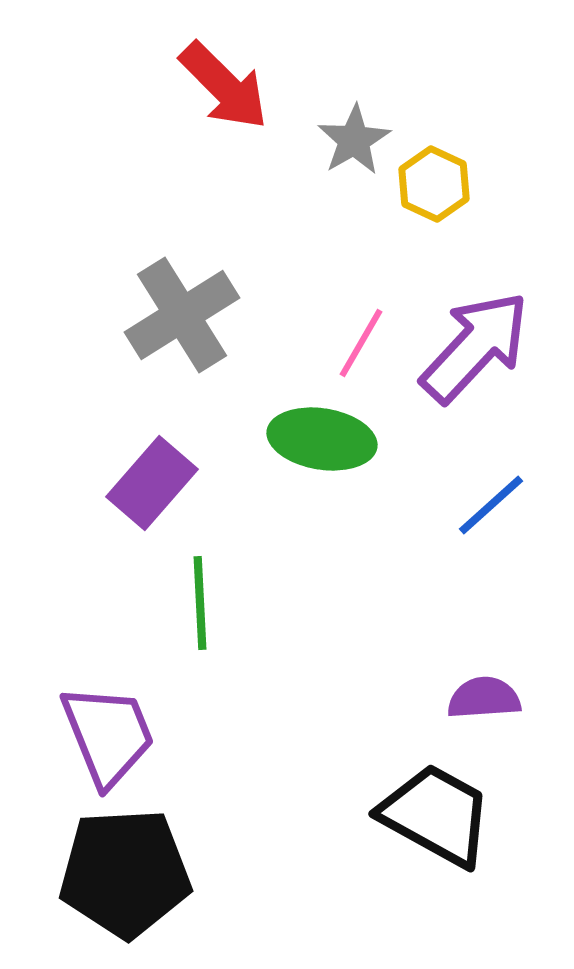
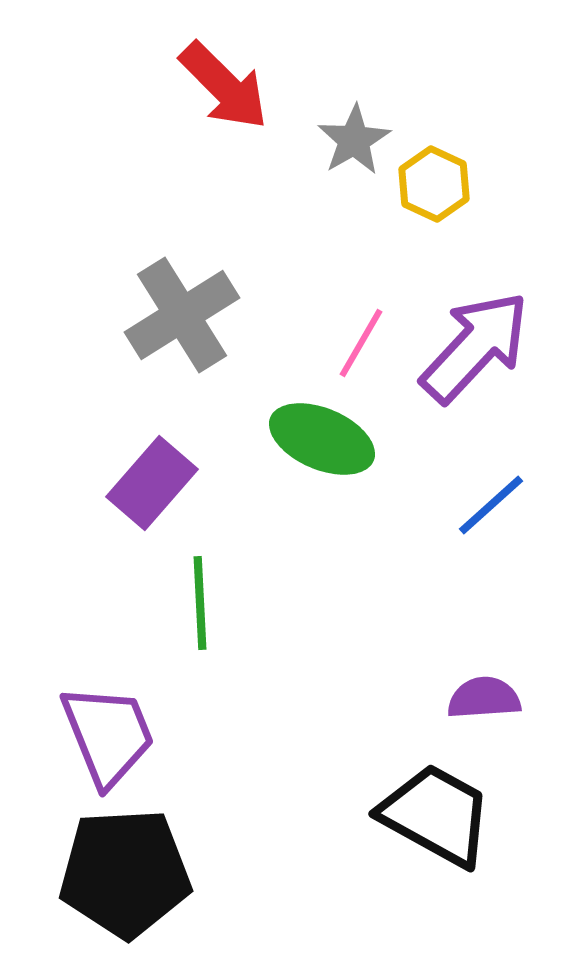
green ellipse: rotated 14 degrees clockwise
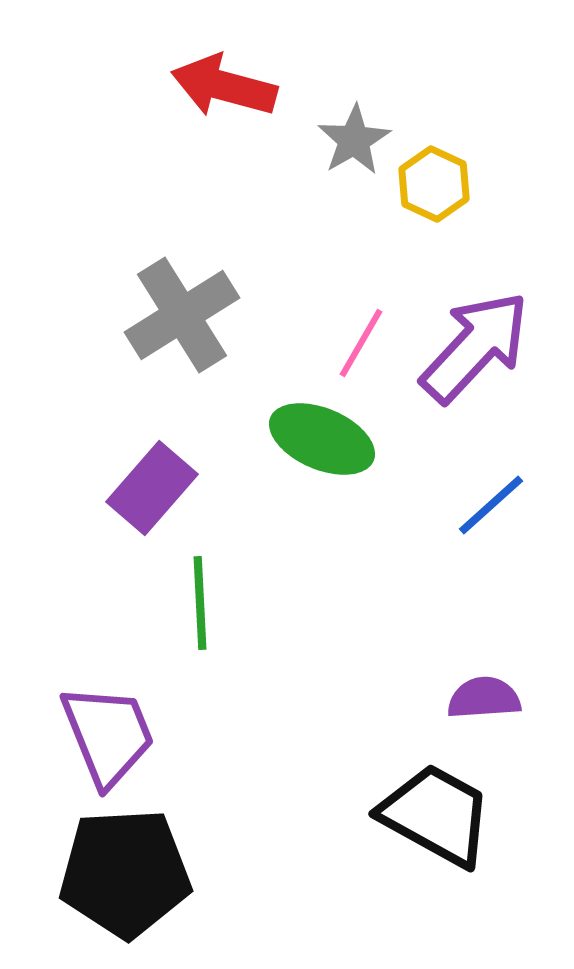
red arrow: rotated 150 degrees clockwise
purple rectangle: moved 5 px down
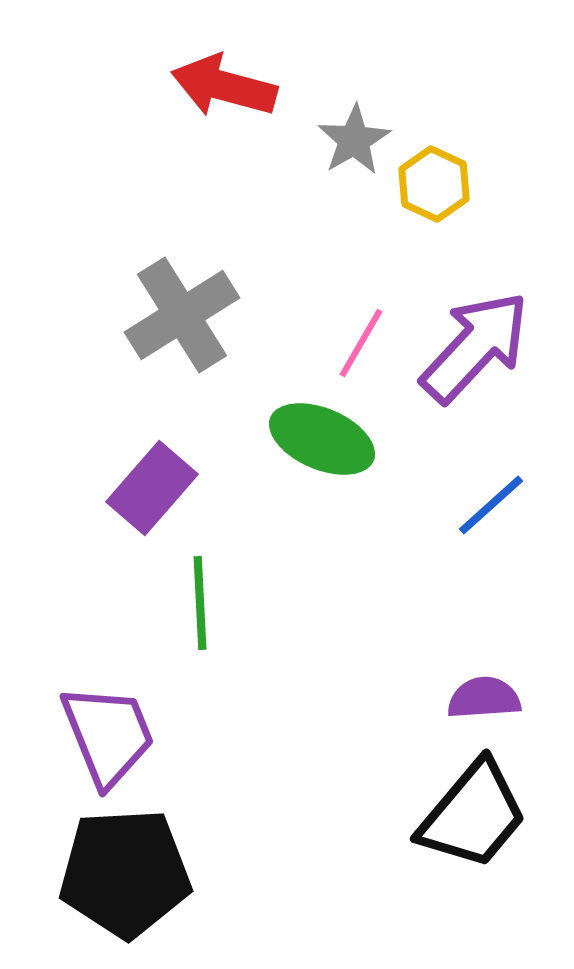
black trapezoid: moved 37 px right; rotated 101 degrees clockwise
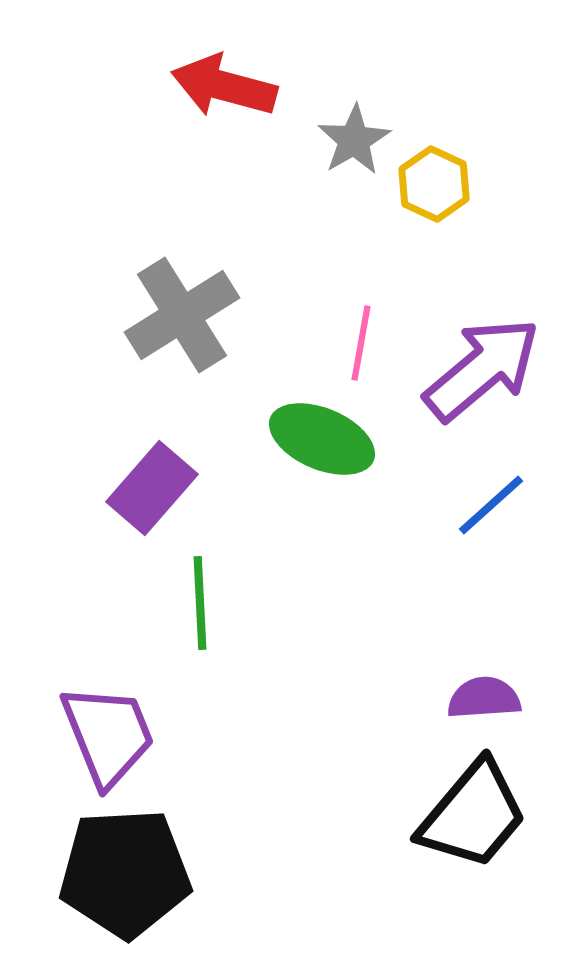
pink line: rotated 20 degrees counterclockwise
purple arrow: moved 7 px right, 22 px down; rotated 7 degrees clockwise
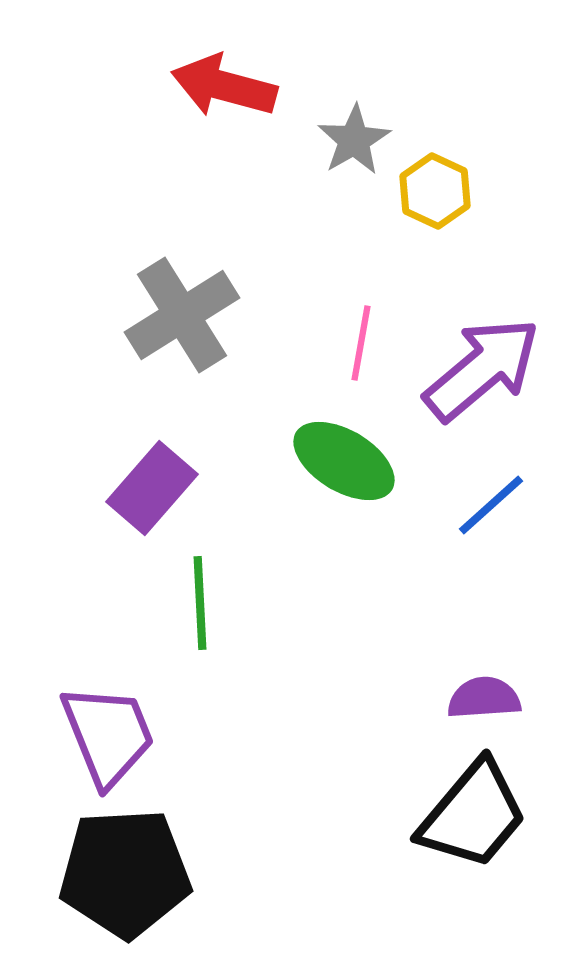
yellow hexagon: moved 1 px right, 7 px down
green ellipse: moved 22 px right, 22 px down; rotated 8 degrees clockwise
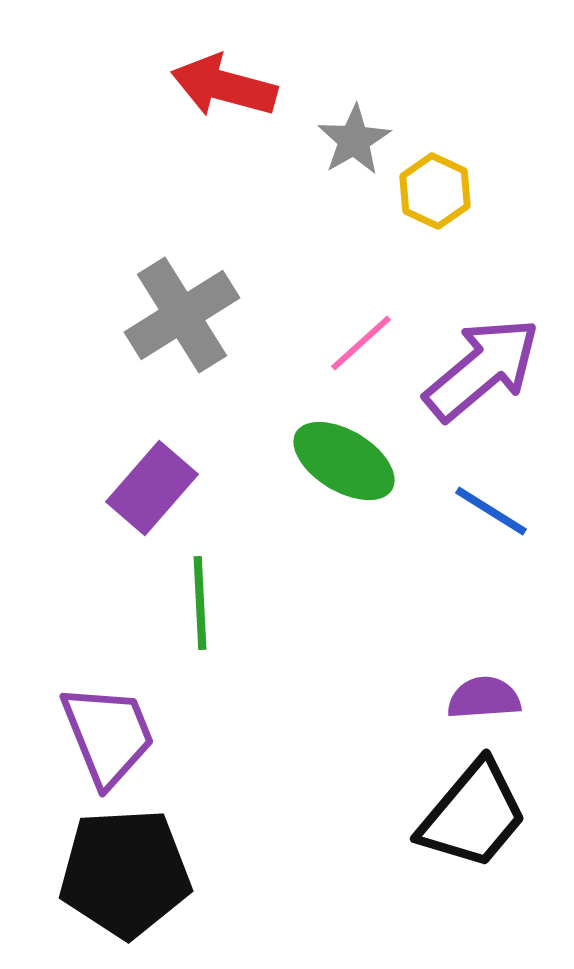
pink line: rotated 38 degrees clockwise
blue line: moved 6 px down; rotated 74 degrees clockwise
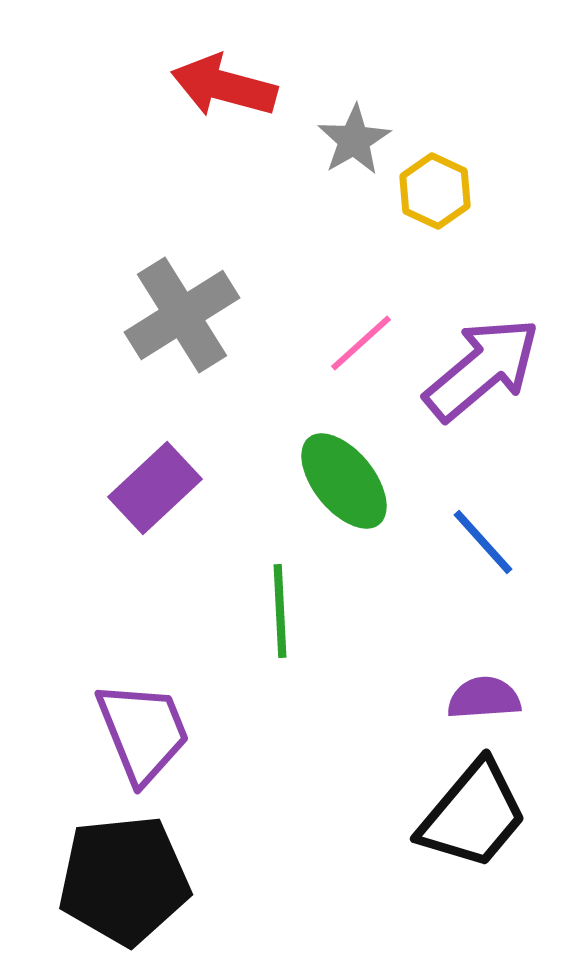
green ellipse: moved 20 px down; rotated 20 degrees clockwise
purple rectangle: moved 3 px right; rotated 6 degrees clockwise
blue line: moved 8 px left, 31 px down; rotated 16 degrees clockwise
green line: moved 80 px right, 8 px down
purple trapezoid: moved 35 px right, 3 px up
black pentagon: moved 1 px left, 7 px down; rotated 3 degrees counterclockwise
